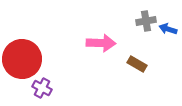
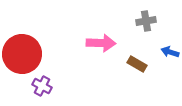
blue arrow: moved 2 px right, 23 px down
red circle: moved 5 px up
purple cross: moved 2 px up
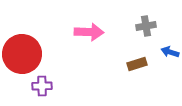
gray cross: moved 5 px down
pink arrow: moved 12 px left, 11 px up
brown rectangle: rotated 48 degrees counterclockwise
purple cross: rotated 30 degrees counterclockwise
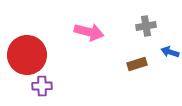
pink arrow: rotated 12 degrees clockwise
red circle: moved 5 px right, 1 px down
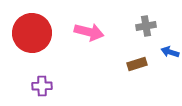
red circle: moved 5 px right, 22 px up
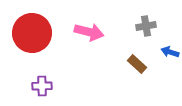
brown rectangle: rotated 60 degrees clockwise
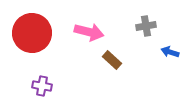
brown rectangle: moved 25 px left, 4 px up
purple cross: rotated 12 degrees clockwise
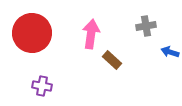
pink arrow: moved 2 px right, 2 px down; rotated 96 degrees counterclockwise
